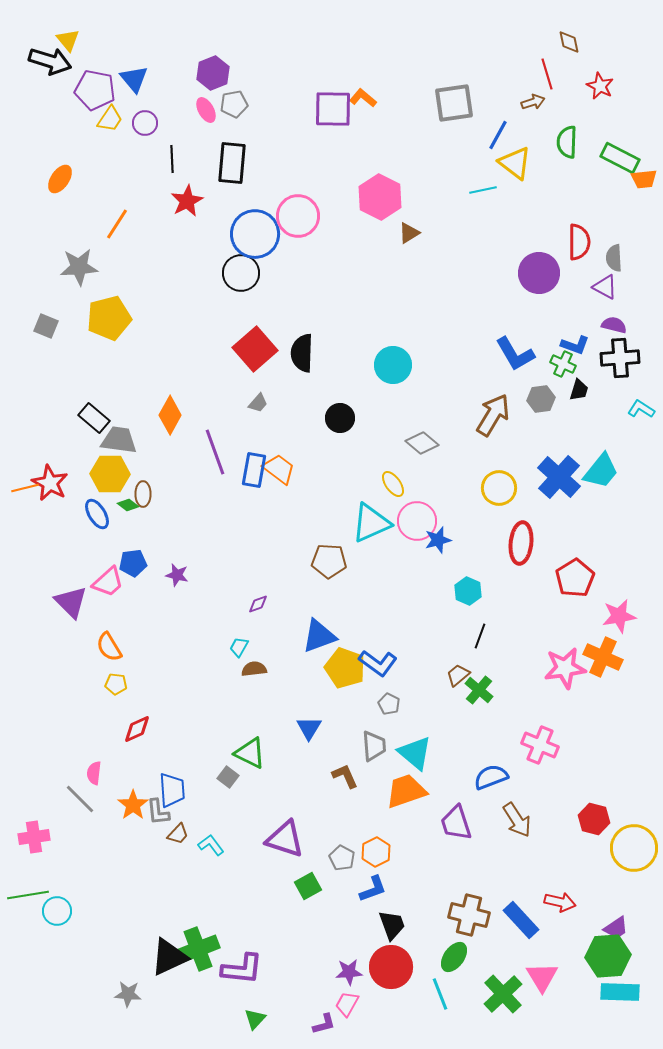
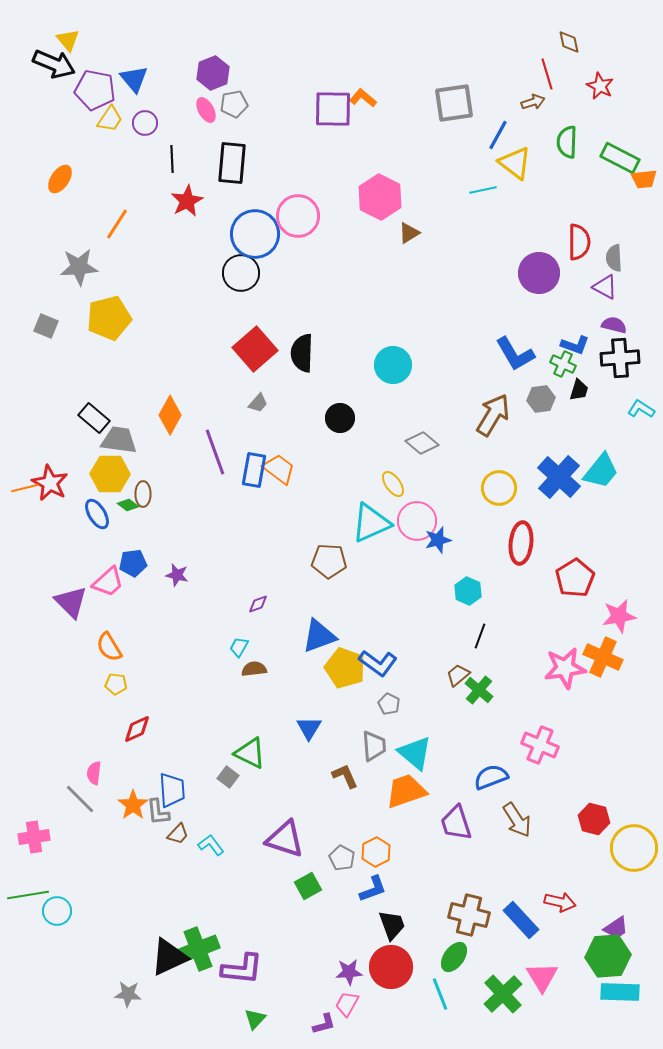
black arrow at (50, 61): moved 4 px right, 3 px down; rotated 6 degrees clockwise
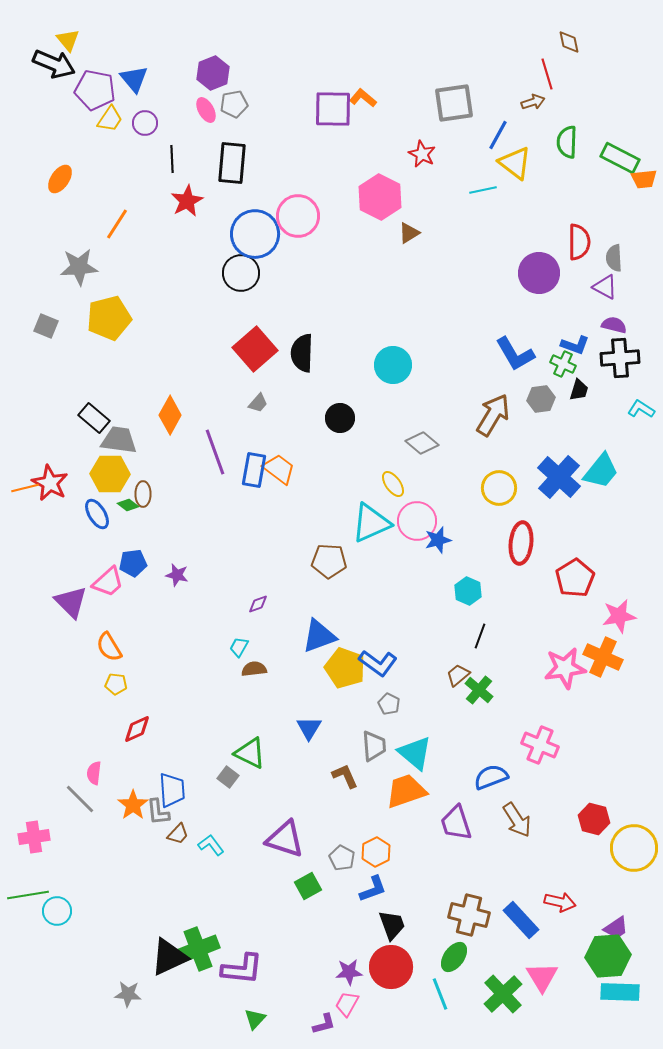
red star at (600, 86): moved 178 px left, 68 px down
